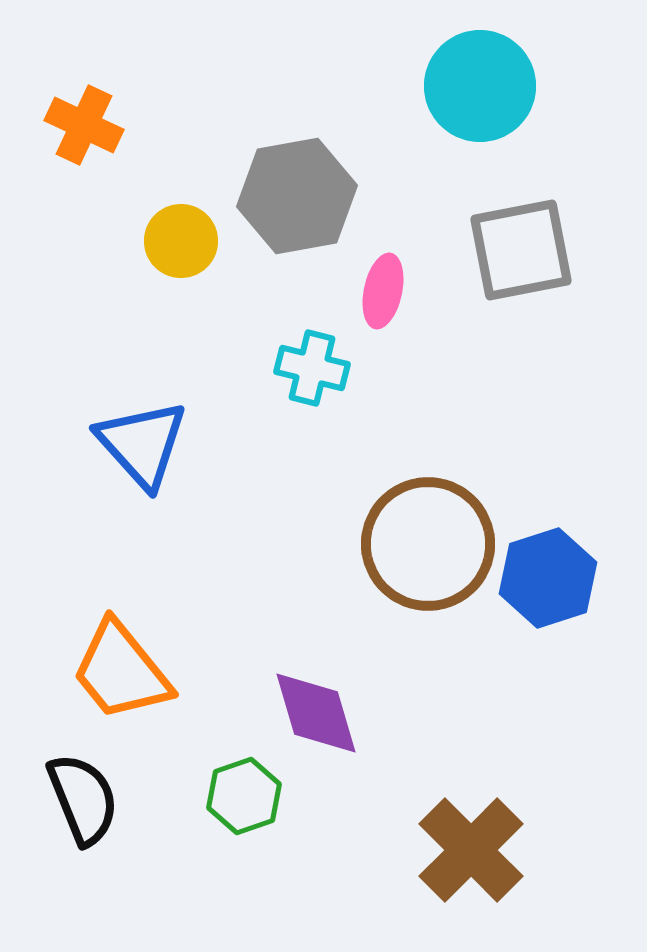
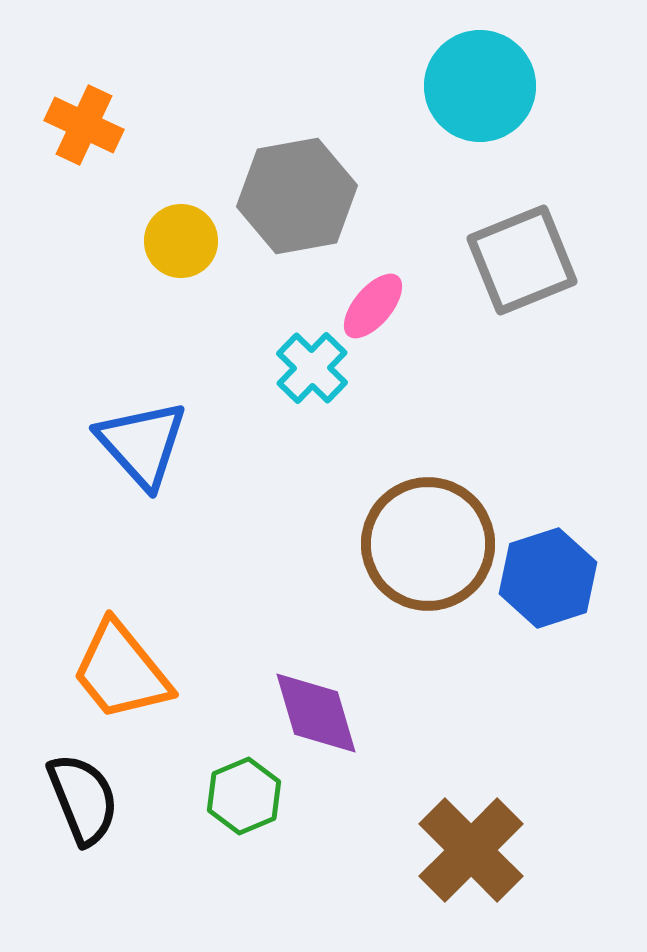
gray square: moved 1 px right, 10 px down; rotated 11 degrees counterclockwise
pink ellipse: moved 10 px left, 15 px down; rotated 28 degrees clockwise
cyan cross: rotated 30 degrees clockwise
green hexagon: rotated 4 degrees counterclockwise
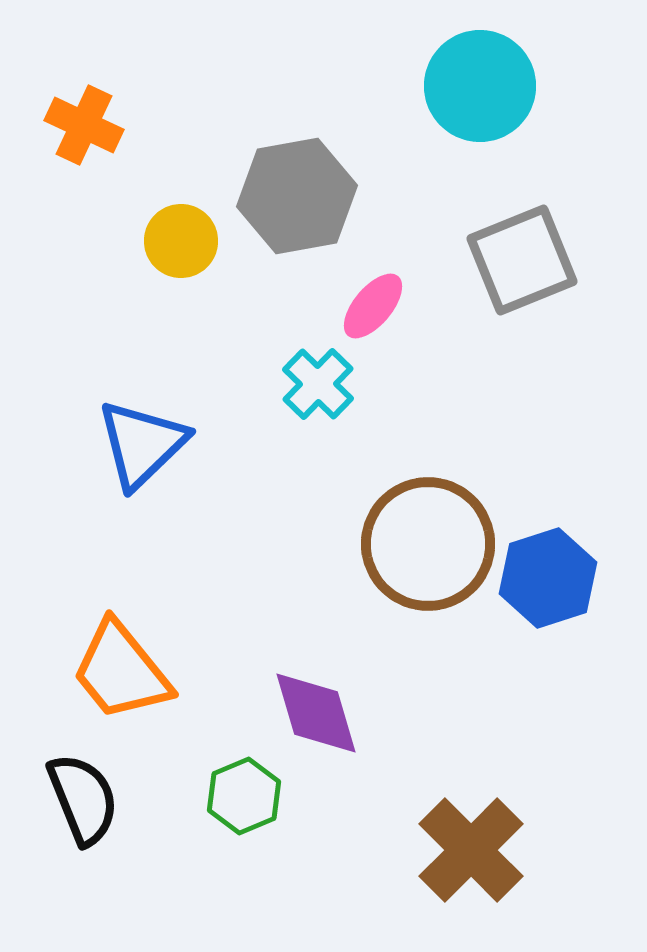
cyan cross: moved 6 px right, 16 px down
blue triangle: rotated 28 degrees clockwise
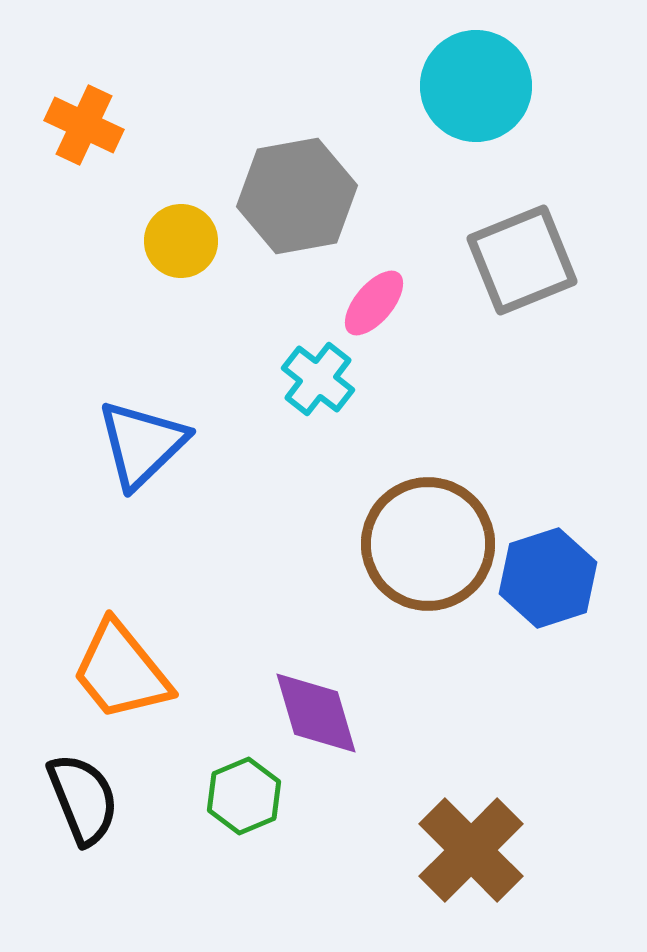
cyan circle: moved 4 px left
pink ellipse: moved 1 px right, 3 px up
cyan cross: moved 5 px up; rotated 6 degrees counterclockwise
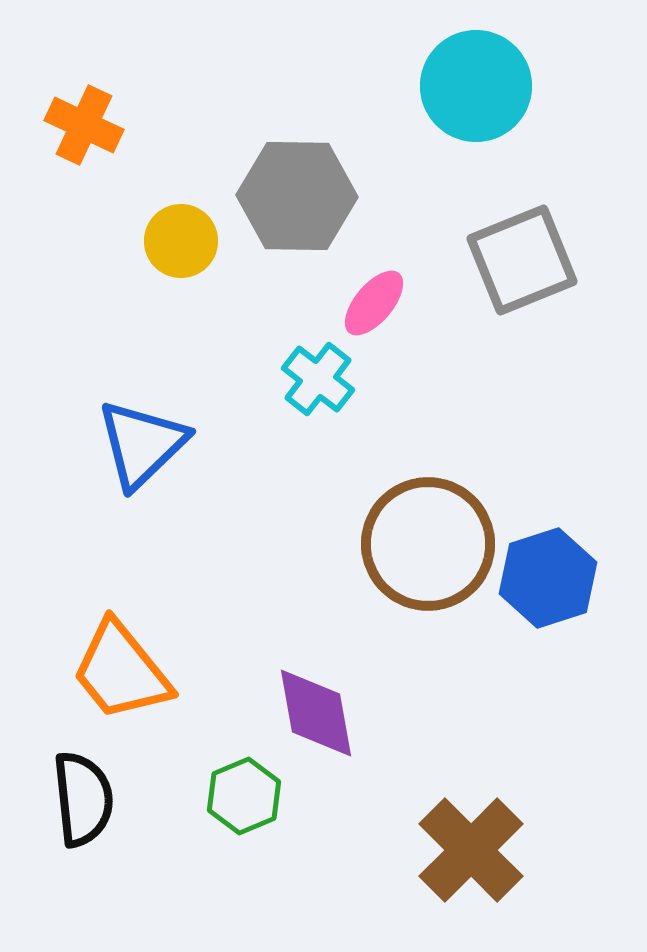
gray hexagon: rotated 11 degrees clockwise
purple diamond: rotated 6 degrees clockwise
black semicircle: rotated 16 degrees clockwise
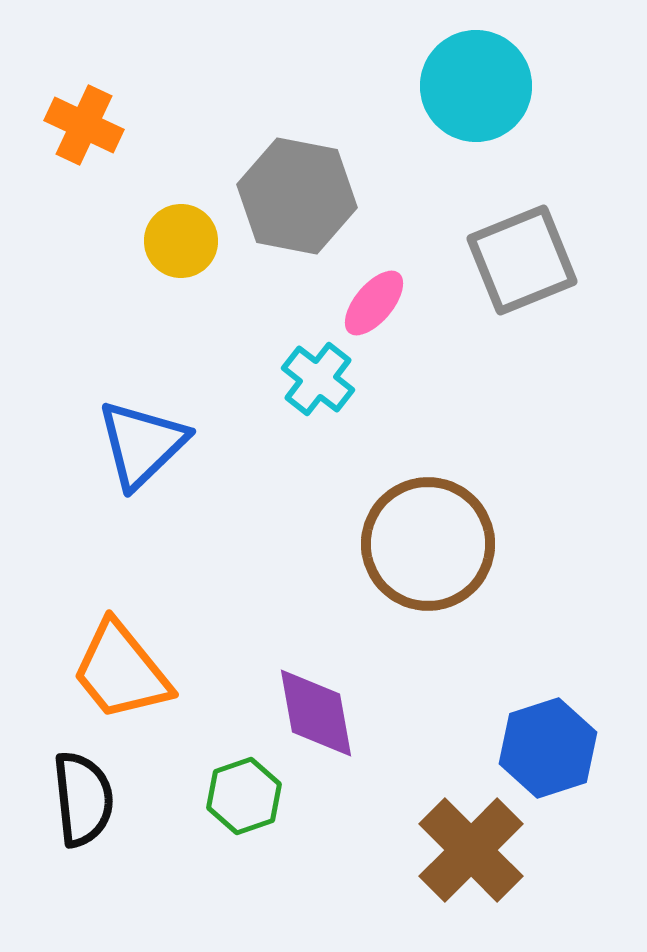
gray hexagon: rotated 10 degrees clockwise
blue hexagon: moved 170 px down
green hexagon: rotated 4 degrees clockwise
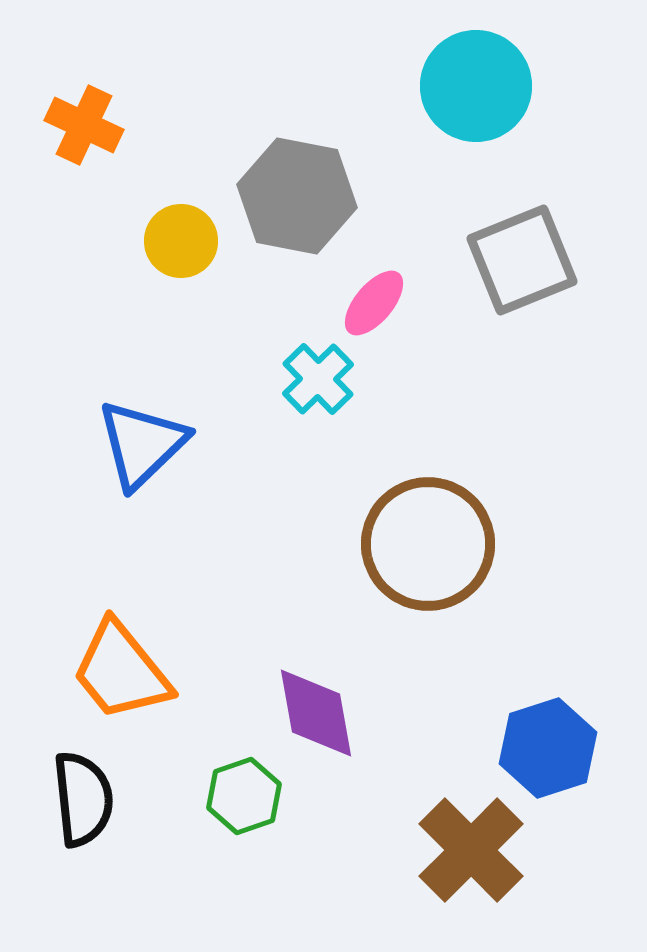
cyan cross: rotated 8 degrees clockwise
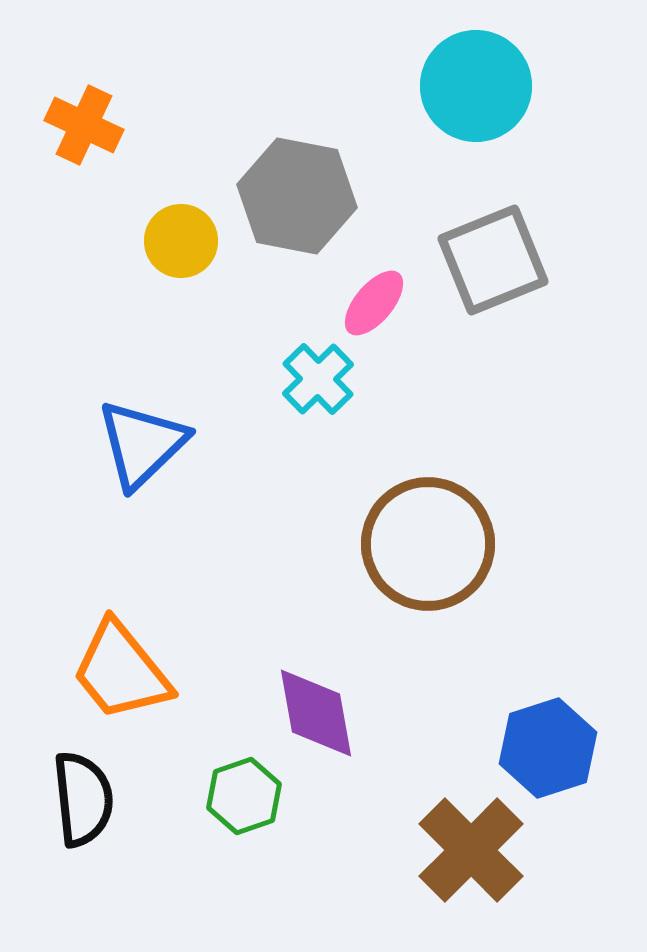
gray square: moved 29 px left
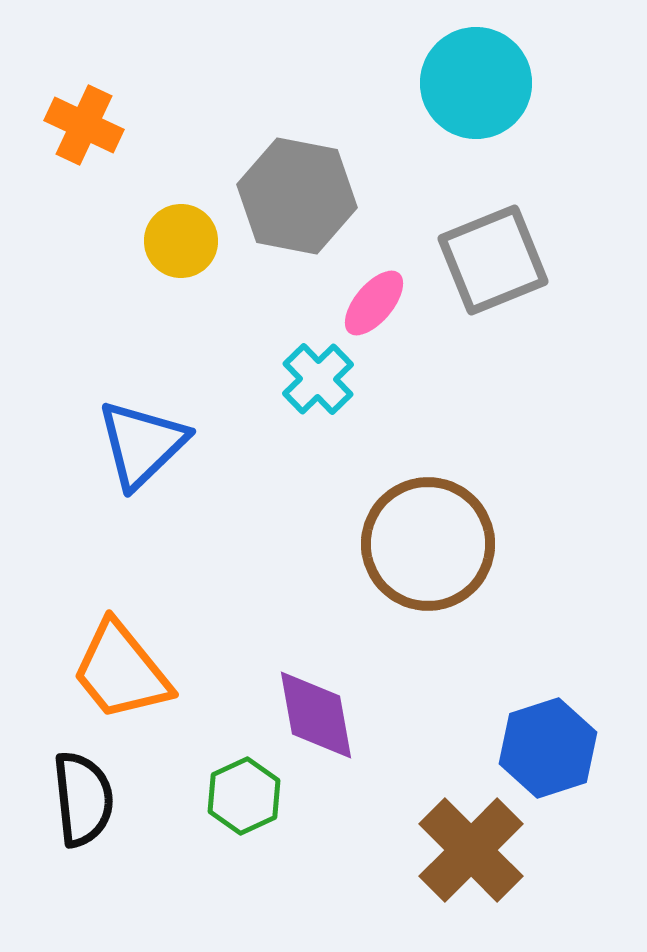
cyan circle: moved 3 px up
purple diamond: moved 2 px down
green hexagon: rotated 6 degrees counterclockwise
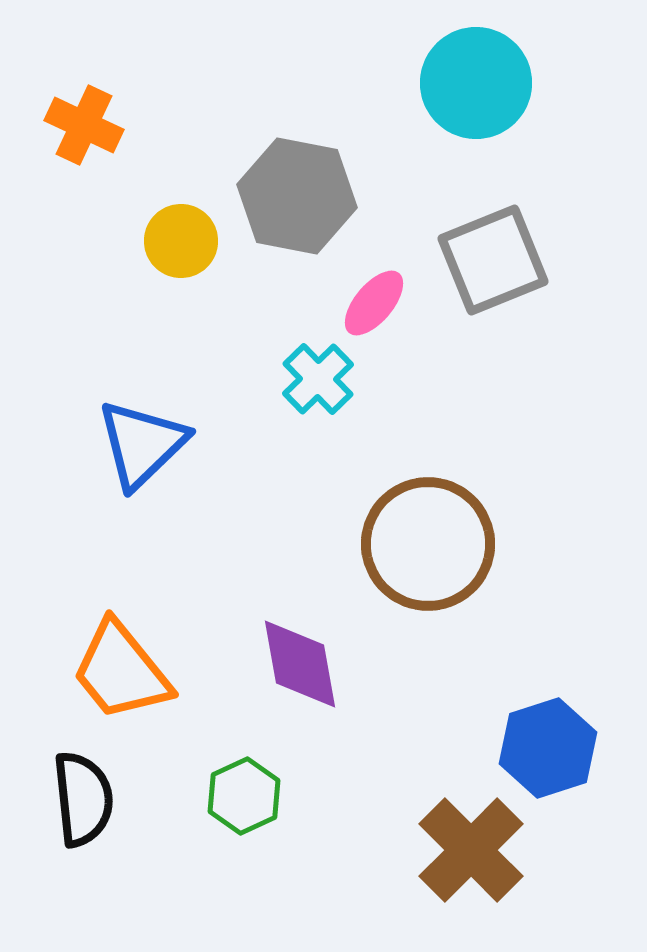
purple diamond: moved 16 px left, 51 px up
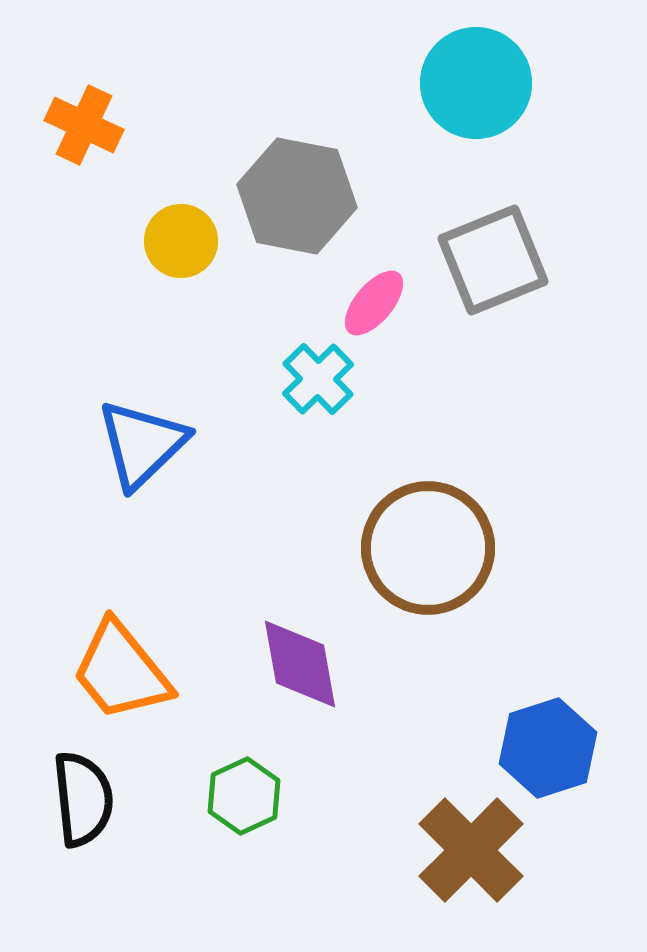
brown circle: moved 4 px down
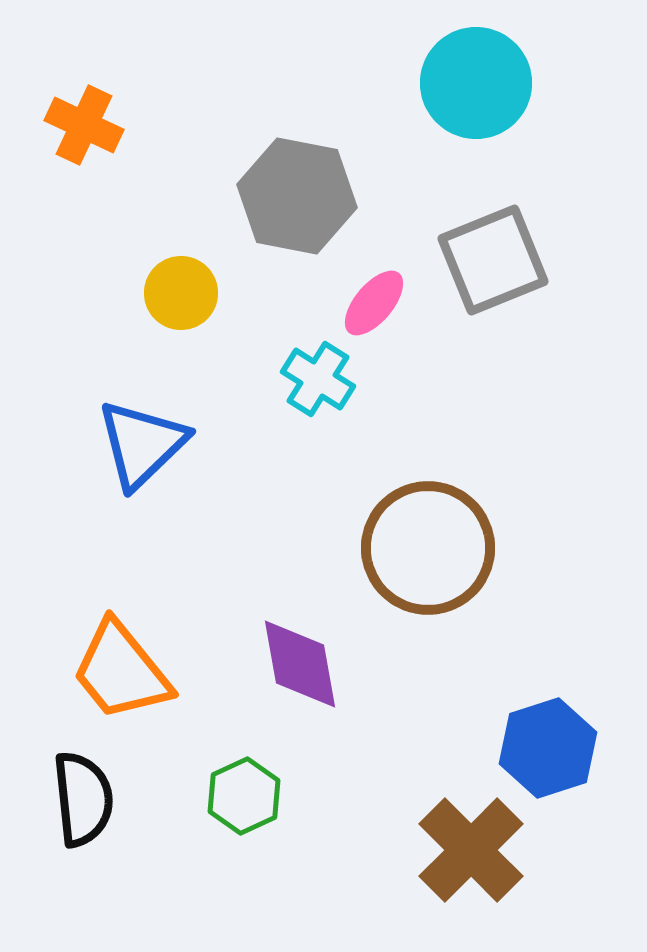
yellow circle: moved 52 px down
cyan cross: rotated 14 degrees counterclockwise
